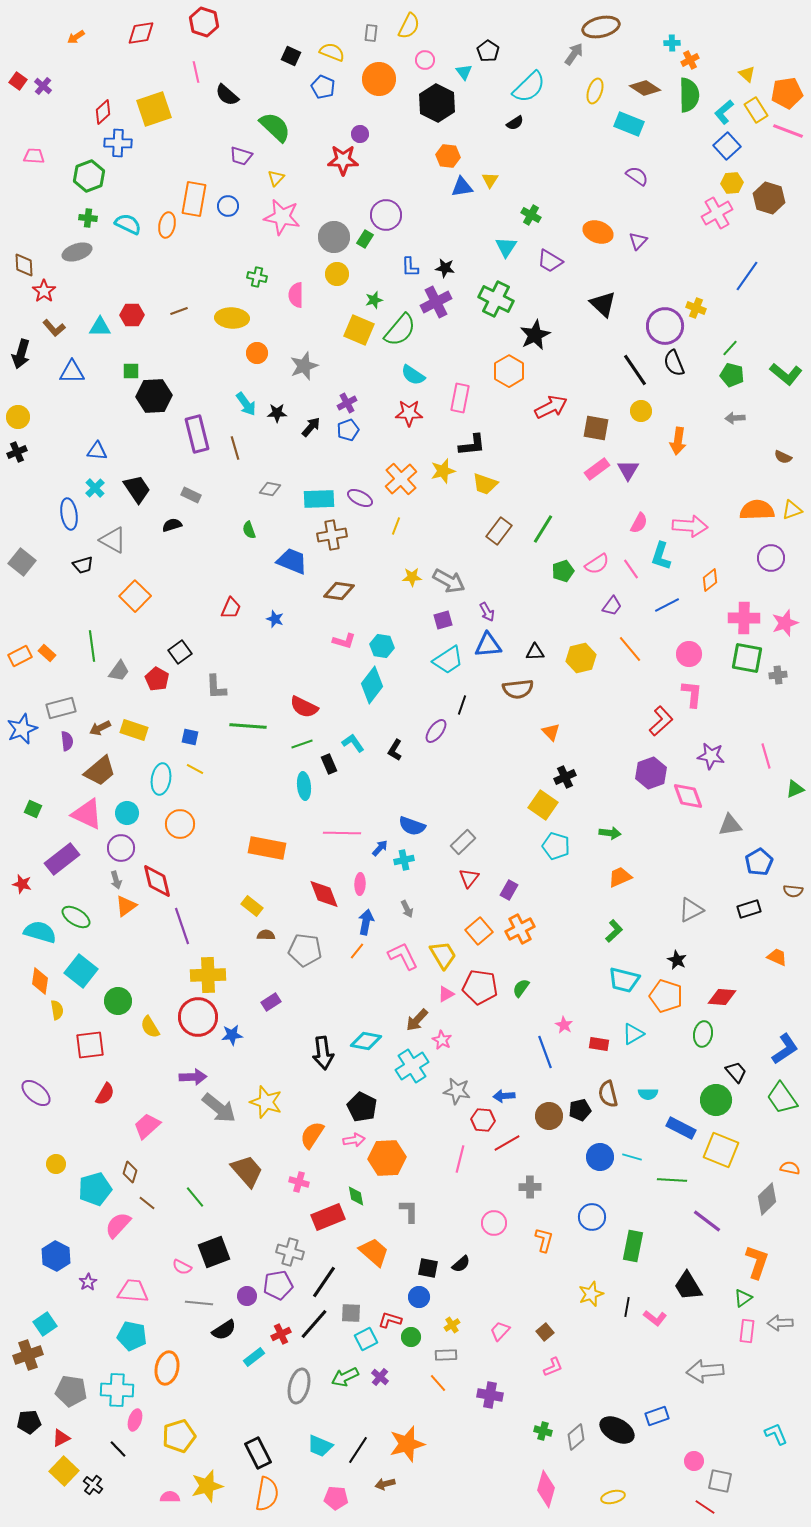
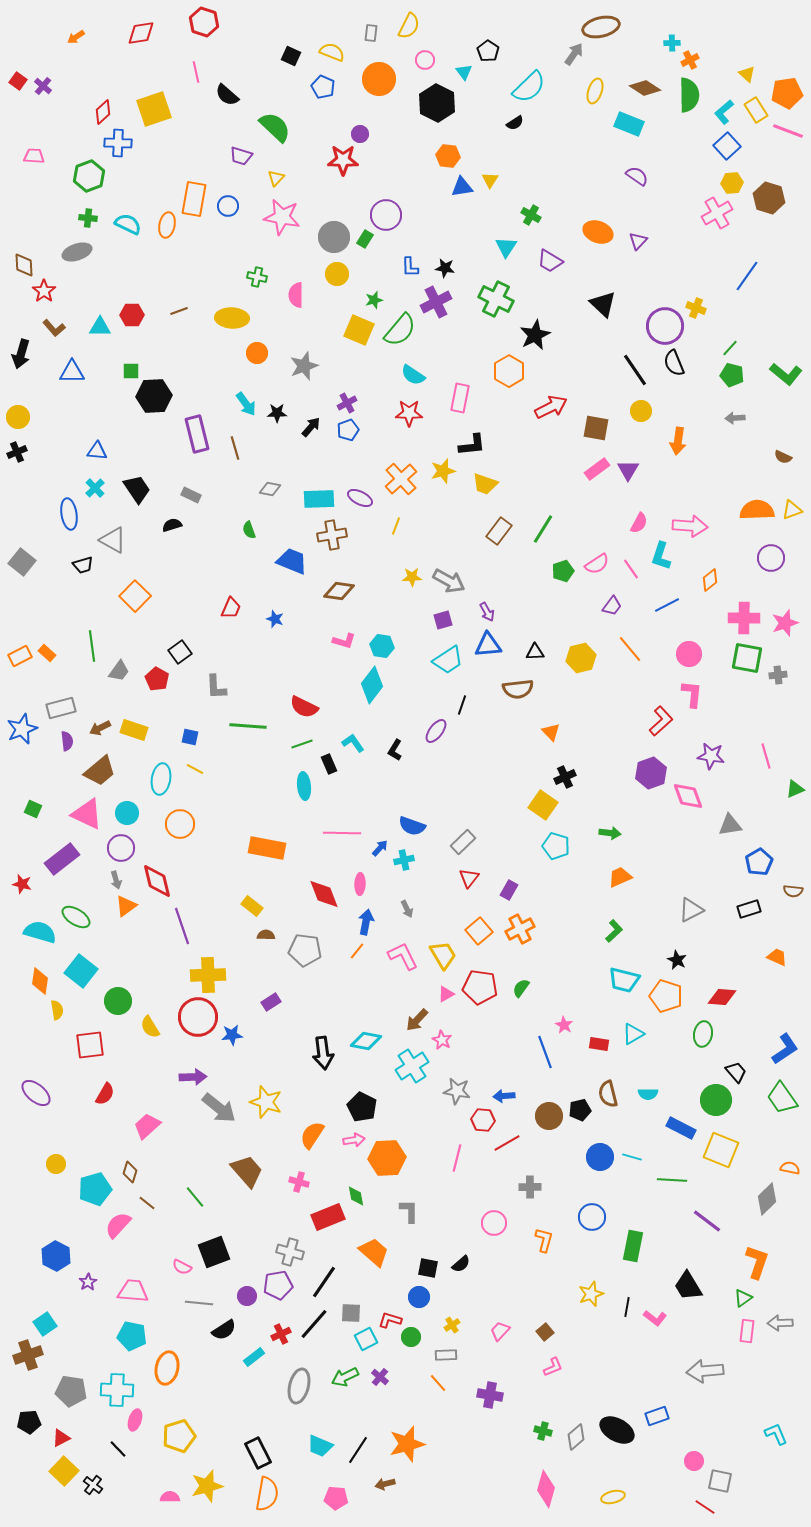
pink line at (460, 1159): moved 3 px left, 1 px up
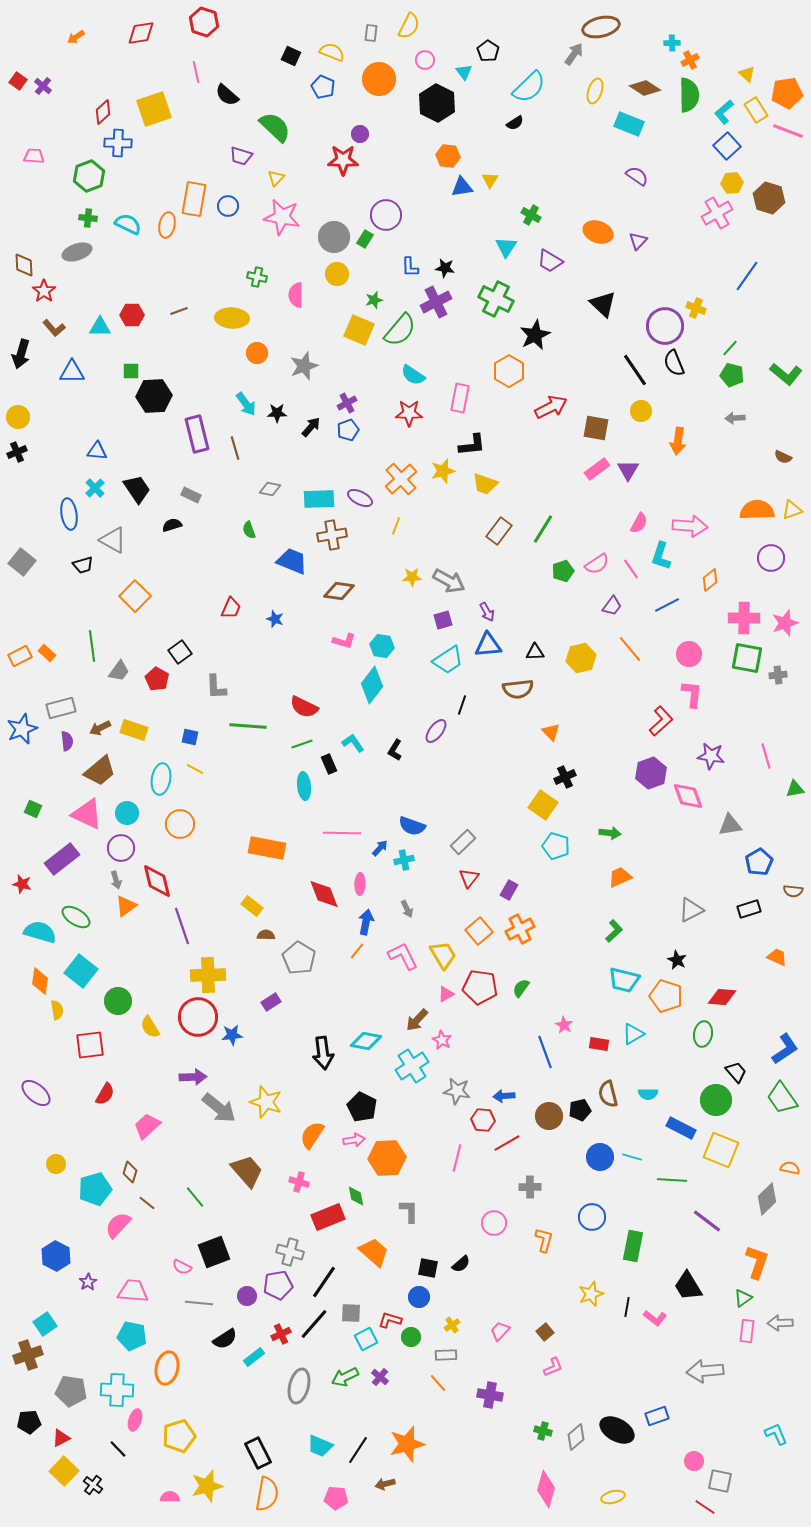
green triangle at (795, 789): rotated 12 degrees clockwise
gray pentagon at (305, 950): moved 6 px left, 8 px down; rotated 24 degrees clockwise
black semicircle at (224, 1330): moved 1 px right, 9 px down
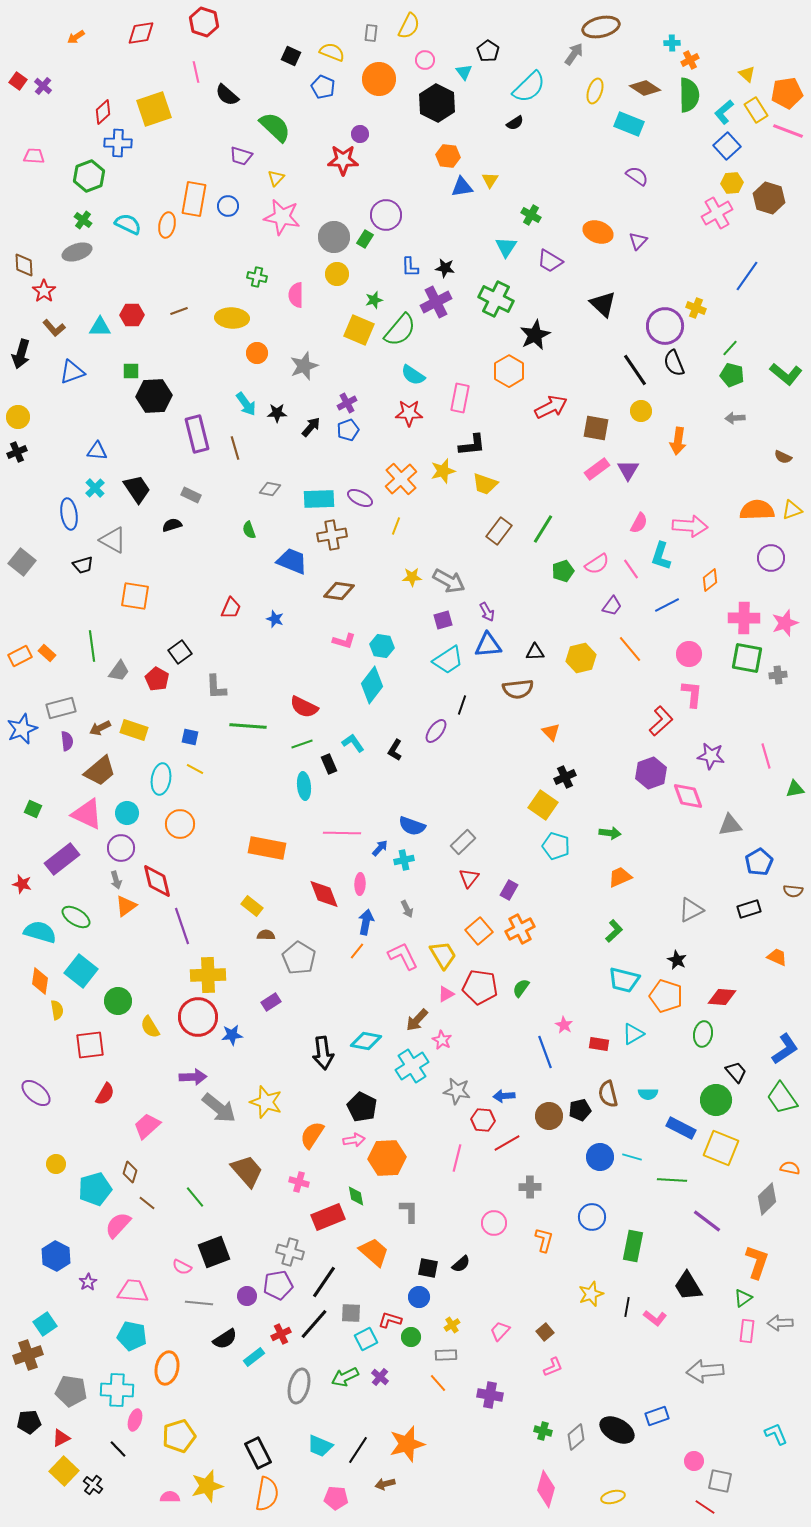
green cross at (88, 218): moved 5 px left, 2 px down; rotated 30 degrees clockwise
blue triangle at (72, 372): rotated 20 degrees counterclockwise
orange square at (135, 596): rotated 36 degrees counterclockwise
yellow square at (721, 1150): moved 2 px up
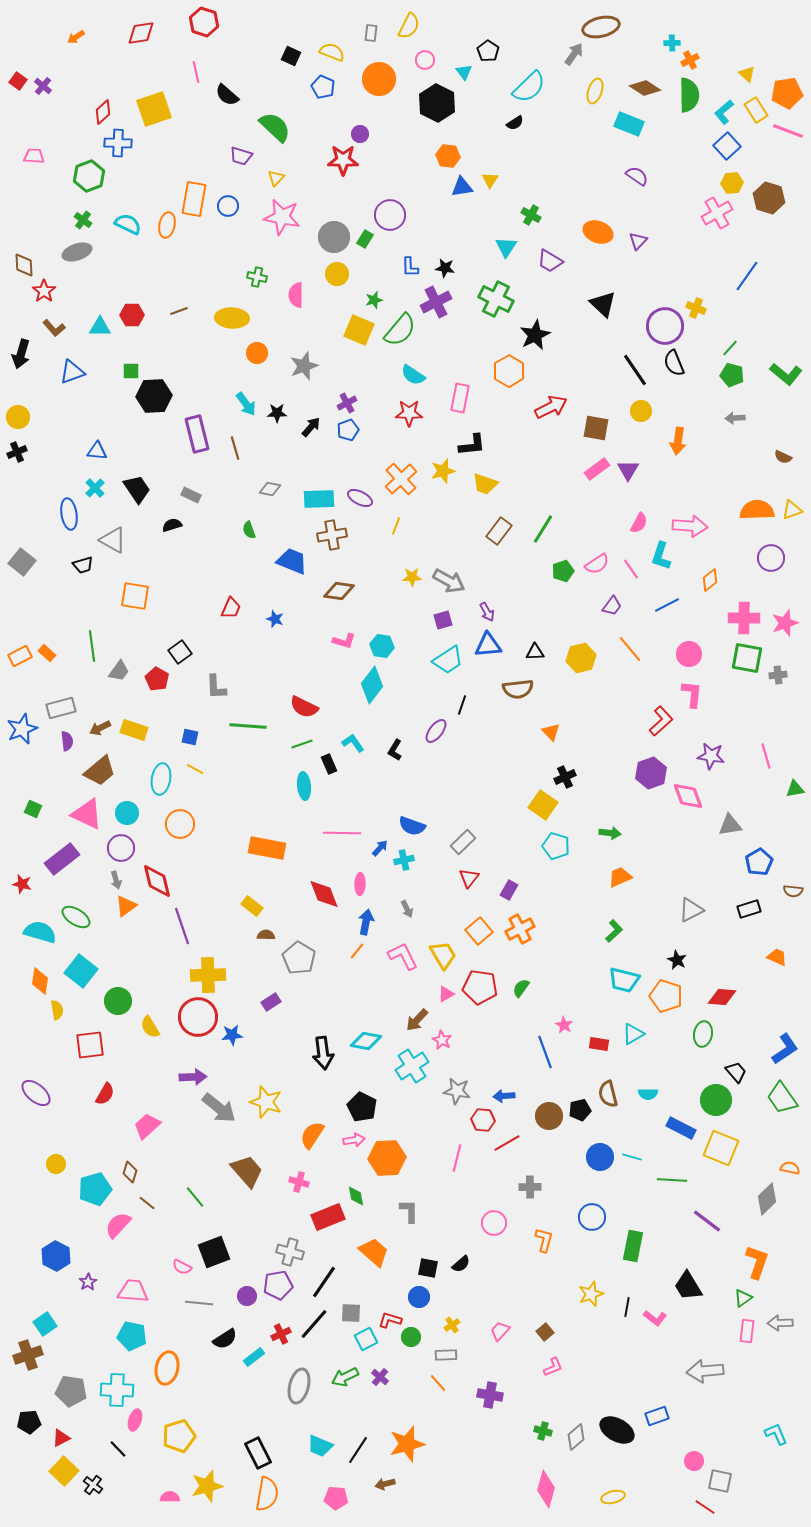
purple circle at (386, 215): moved 4 px right
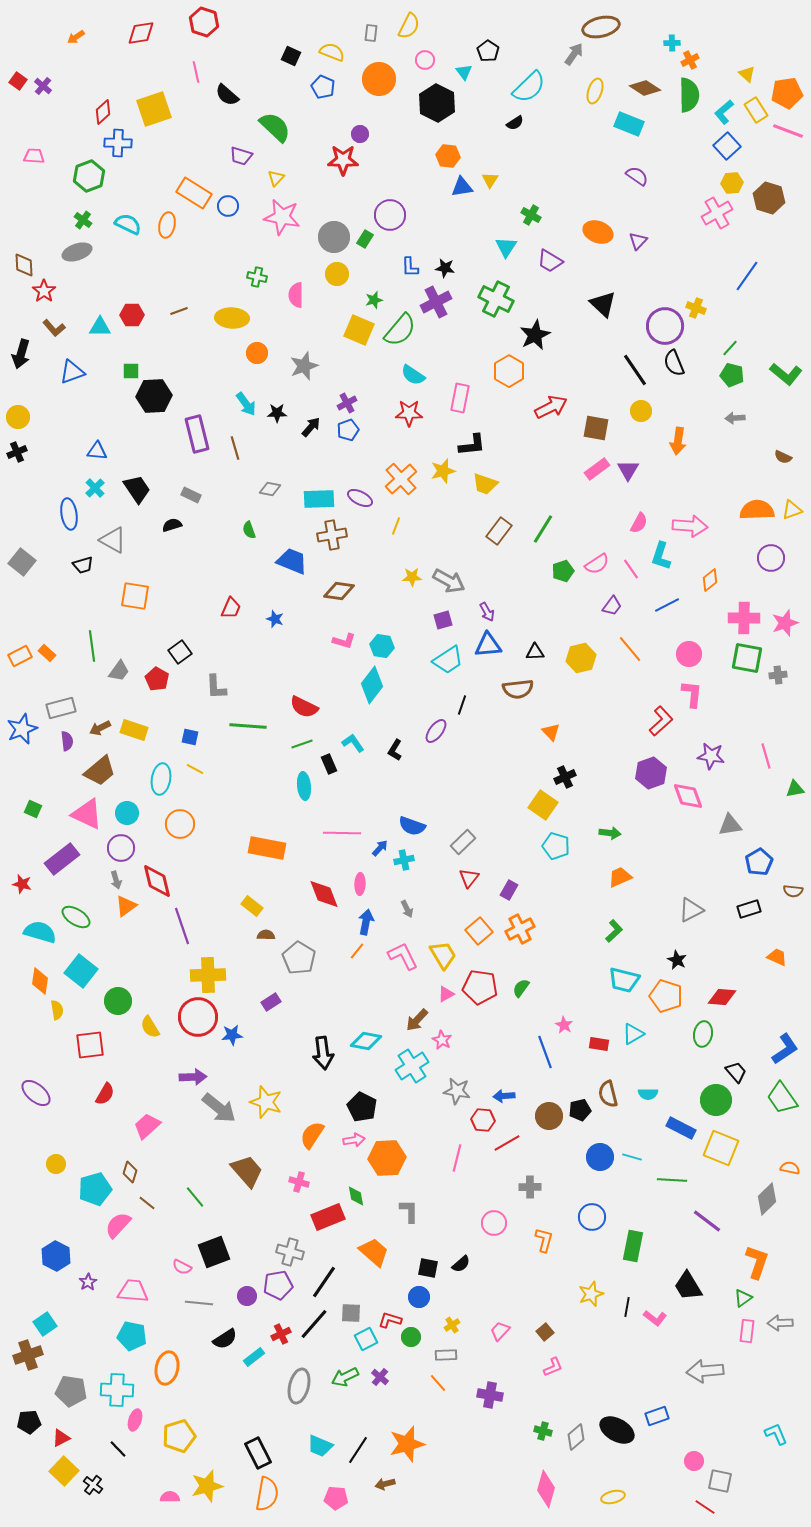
orange rectangle at (194, 199): moved 6 px up; rotated 68 degrees counterclockwise
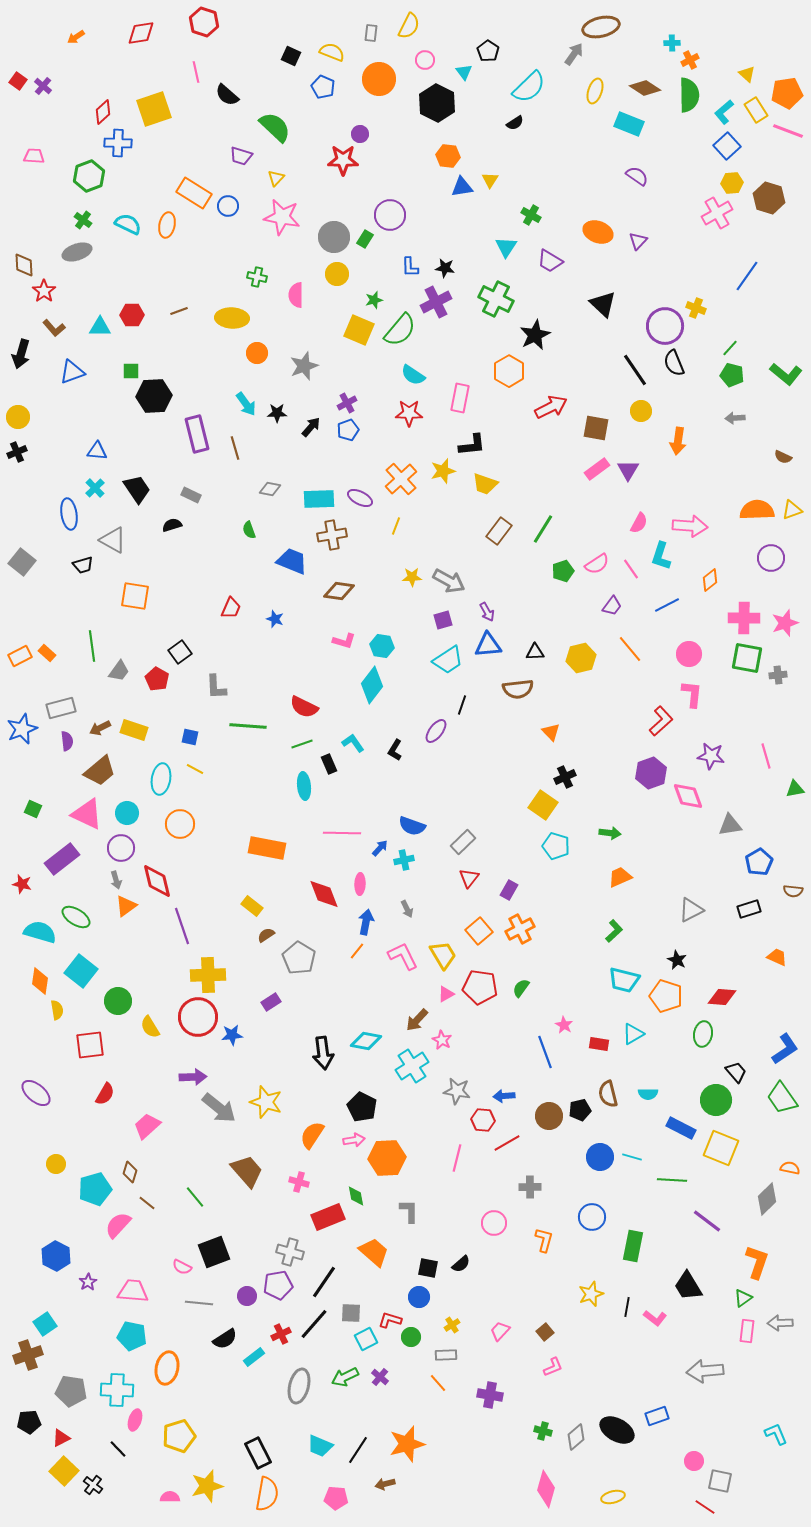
brown semicircle at (266, 935): rotated 36 degrees counterclockwise
